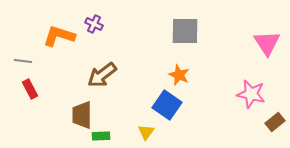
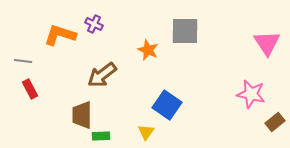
orange L-shape: moved 1 px right, 1 px up
orange star: moved 31 px left, 25 px up
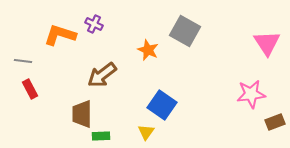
gray square: rotated 28 degrees clockwise
pink star: rotated 20 degrees counterclockwise
blue square: moved 5 px left
brown trapezoid: moved 1 px up
brown rectangle: rotated 18 degrees clockwise
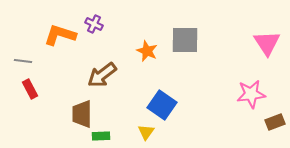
gray square: moved 9 px down; rotated 28 degrees counterclockwise
orange star: moved 1 px left, 1 px down
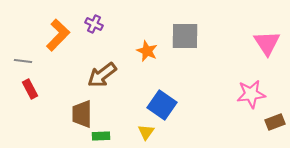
orange L-shape: moved 2 px left; rotated 116 degrees clockwise
gray square: moved 4 px up
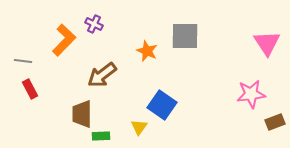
orange L-shape: moved 6 px right, 5 px down
yellow triangle: moved 7 px left, 5 px up
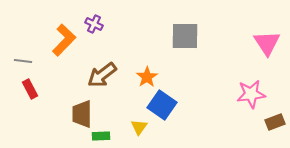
orange star: moved 26 px down; rotated 15 degrees clockwise
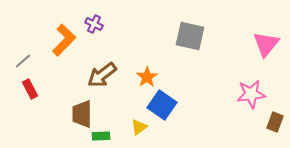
gray square: moved 5 px right; rotated 12 degrees clockwise
pink triangle: moved 1 px left, 1 px down; rotated 12 degrees clockwise
gray line: rotated 48 degrees counterclockwise
brown rectangle: rotated 48 degrees counterclockwise
yellow triangle: rotated 18 degrees clockwise
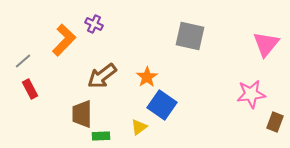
brown arrow: moved 1 px down
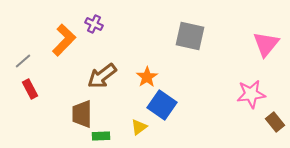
brown rectangle: rotated 60 degrees counterclockwise
